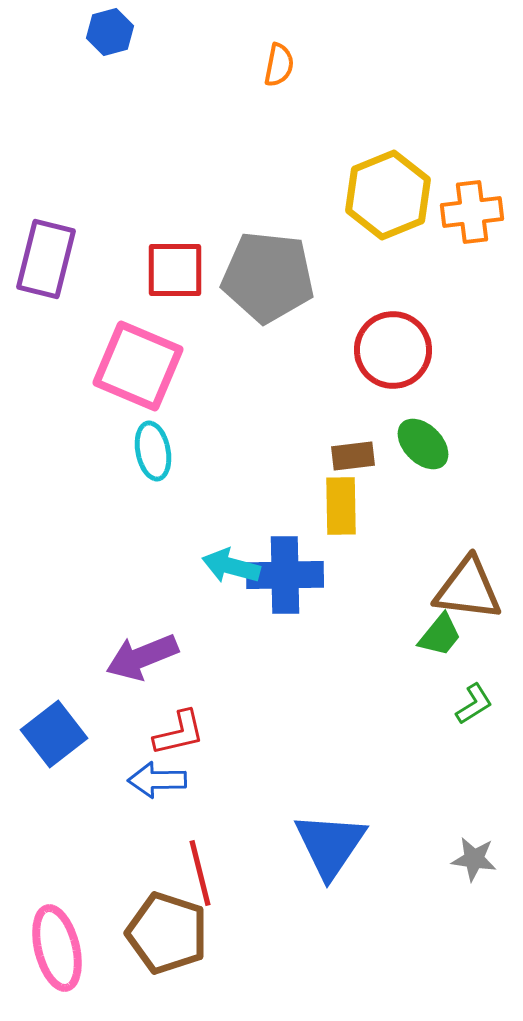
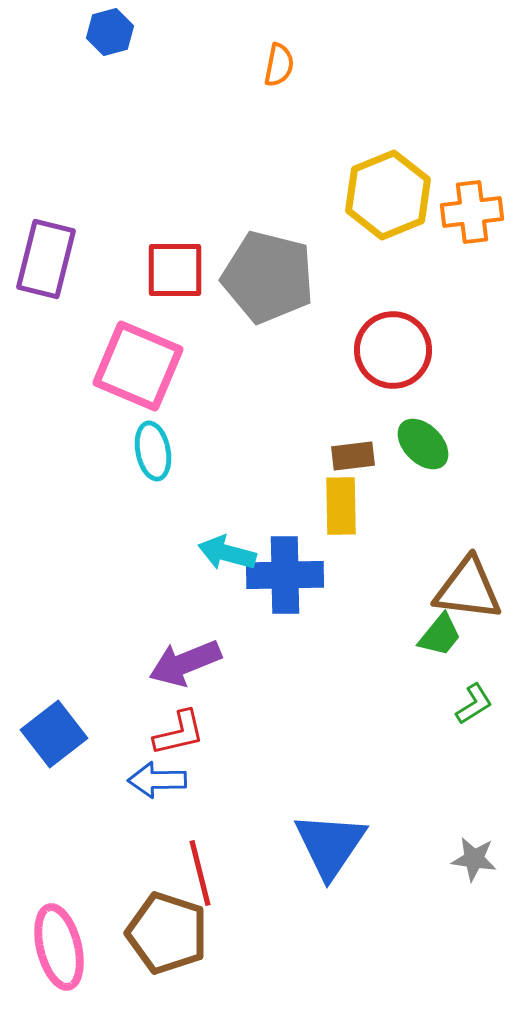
gray pentagon: rotated 8 degrees clockwise
cyan arrow: moved 4 px left, 13 px up
purple arrow: moved 43 px right, 6 px down
pink ellipse: moved 2 px right, 1 px up
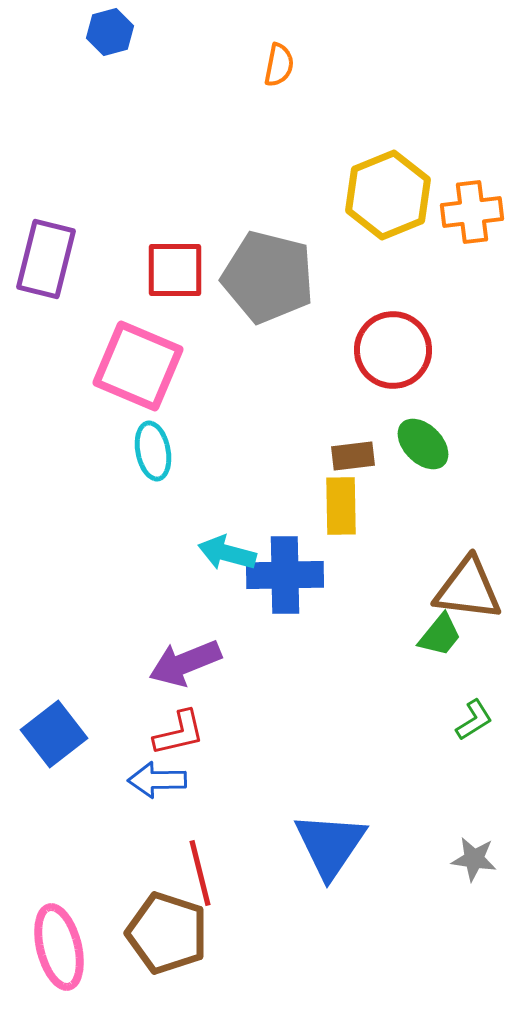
green L-shape: moved 16 px down
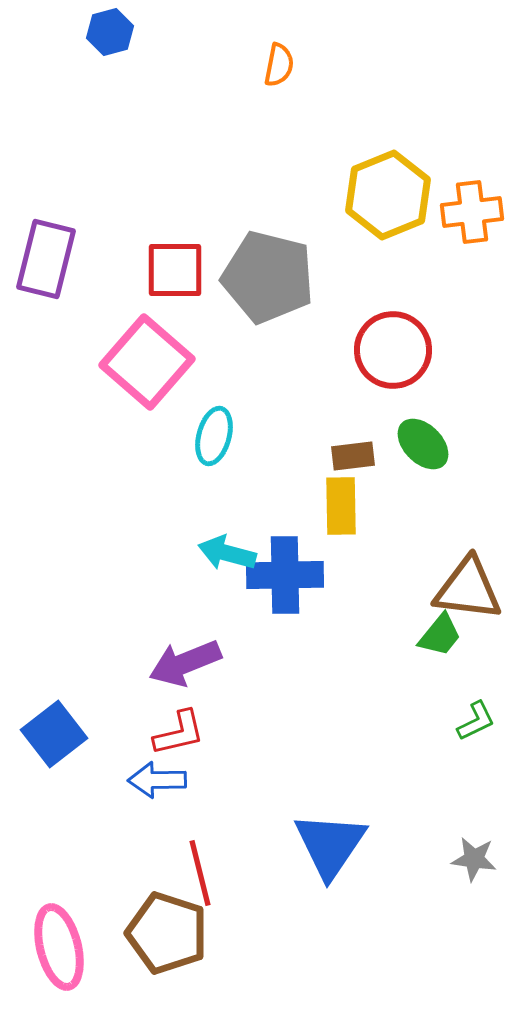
pink square: moved 9 px right, 4 px up; rotated 18 degrees clockwise
cyan ellipse: moved 61 px right, 15 px up; rotated 26 degrees clockwise
green L-shape: moved 2 px right, 1 px down; rotated 6 degrees clockwise
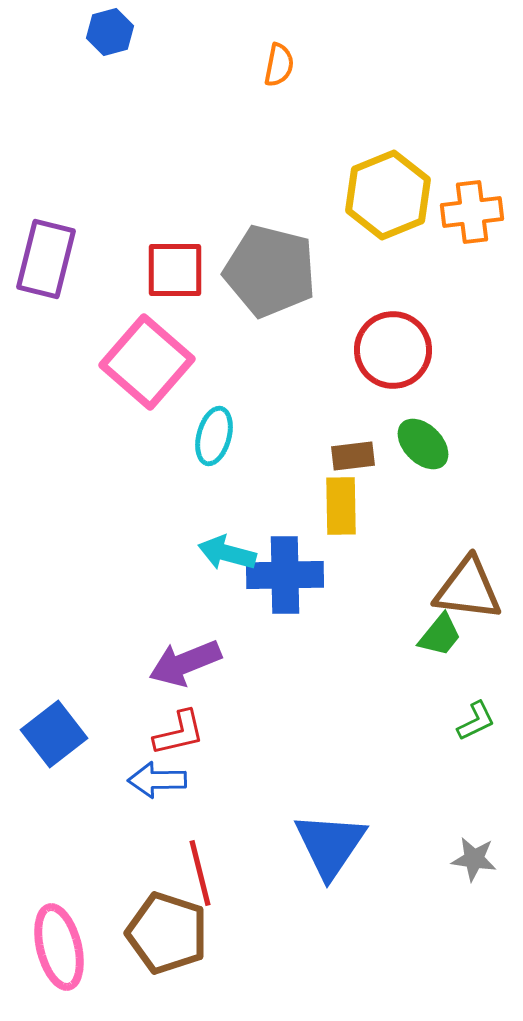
gray pentagon: moved 2 px right, 6 px up
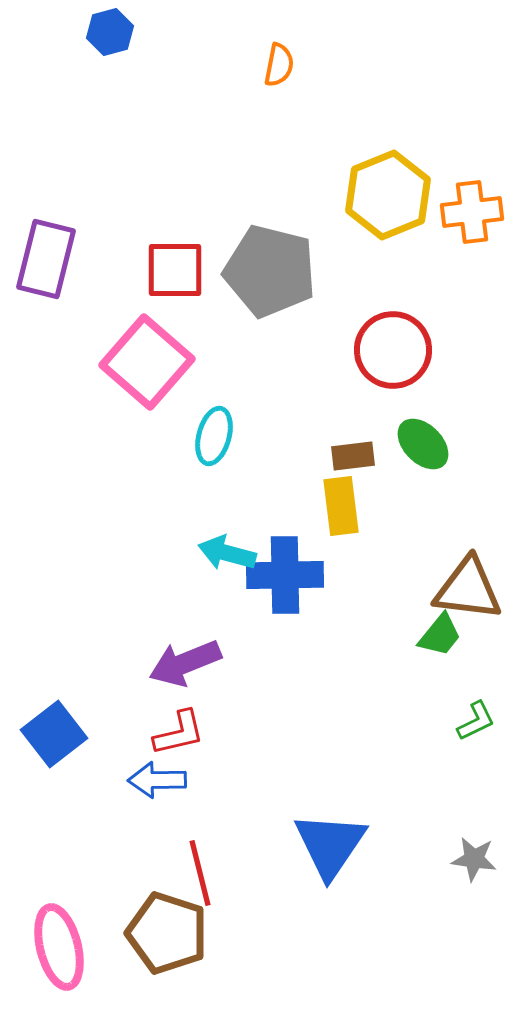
yellow rectangle: rotated 6 degrees counterclockwise
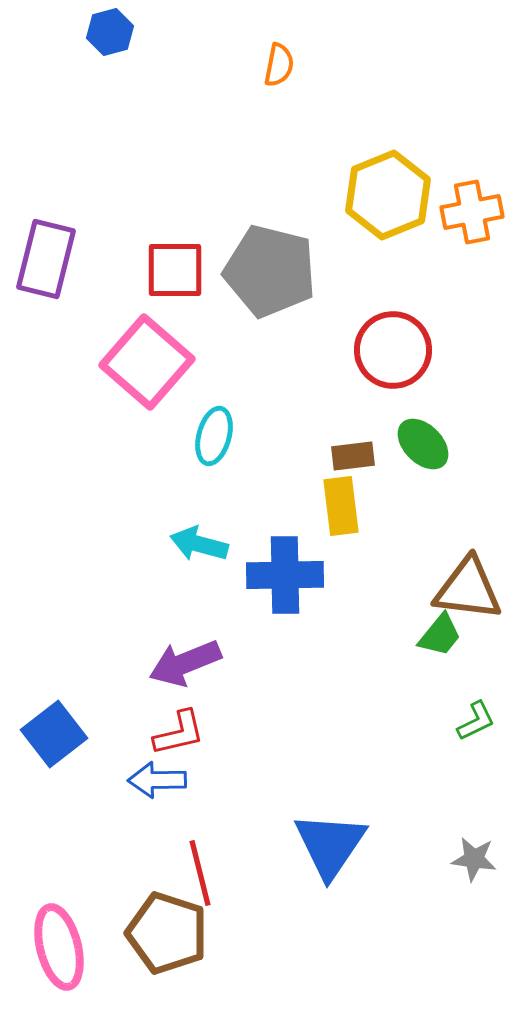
orange cross: rotated 4 degrees counterclockwise
cyan arrow: moved 28 px left, 9 px up
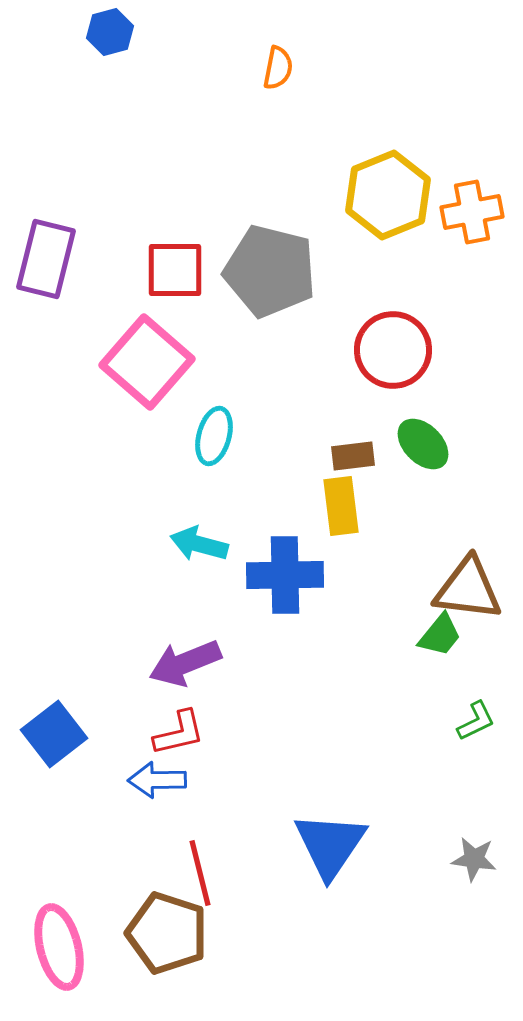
orange semicircle: moved 1 px left, 3 px down
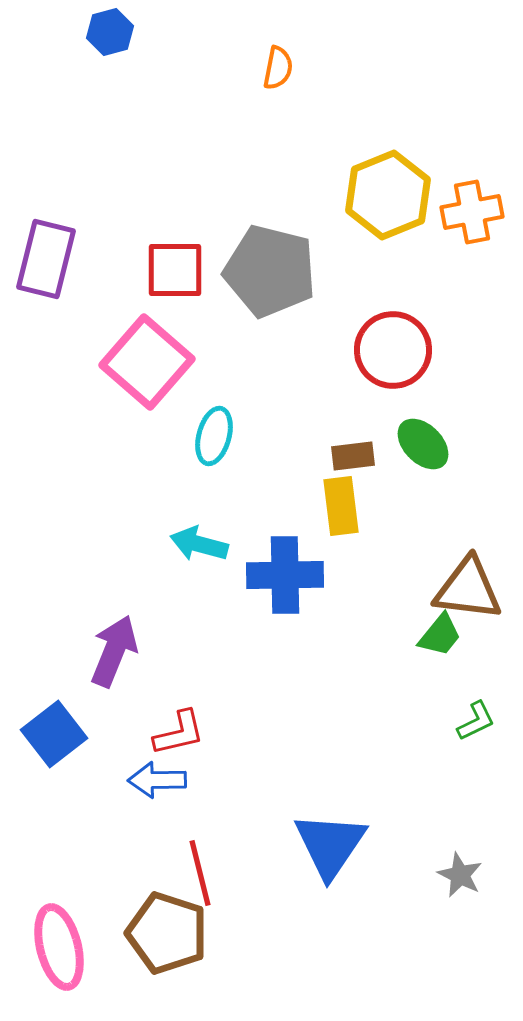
purple arrow: moved 71 px left, 12 px up; rotated 134 degrees clockwise
gray star: moved 14 px left, 16 px down; rotated 18 degrees clockwise
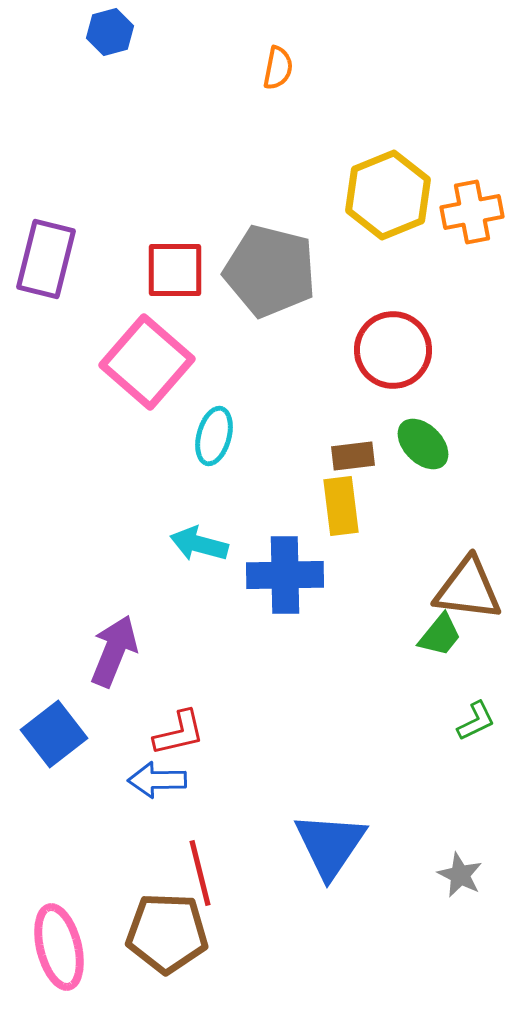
brown pentagon: rotated 16 degrees counterclockwise
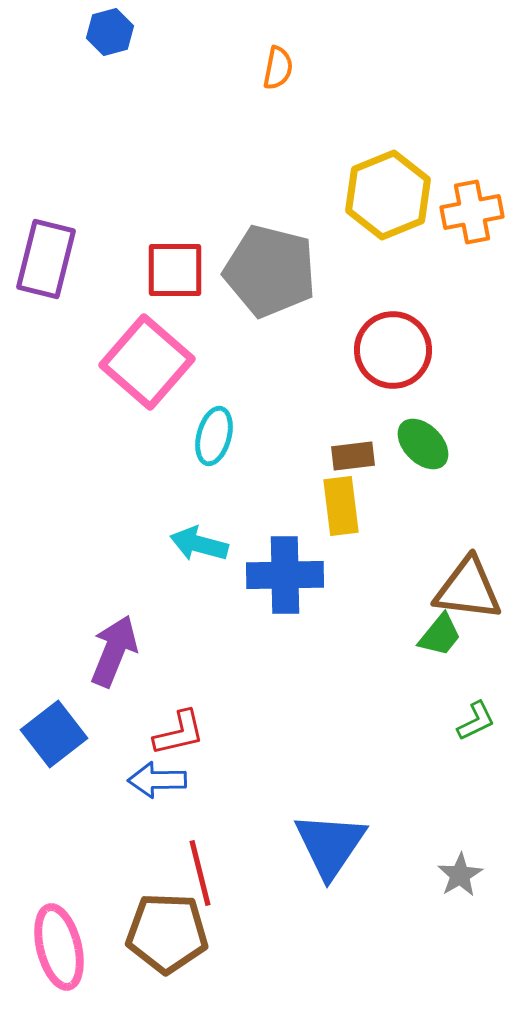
gray star: rotated 15 degrees clockwise
